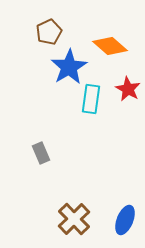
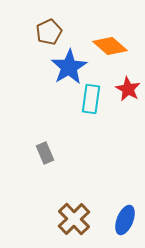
gray rectangle: moved 4 px right
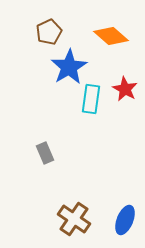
orange diamond: moved 1 px right, 10 px up
red star: moved 3 px left
brown cross: rotated 12 degrees counterclockwise
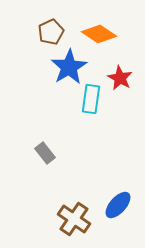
brown pentagon: moved 2 px right
orange diamond: moved 12 px left, 2 px up; rotated 8 degrees counterclockwise
red star: moved 5 px left, 11 px up
gray rectangle: rotated 15 degrees counterclockwise
blue ellipse: moved 7 px left, 15 px up; rotated 20 degrees clockwise
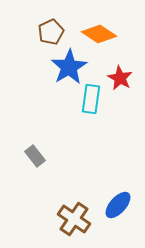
gray rectangle: moved 10 px left, 3 px down
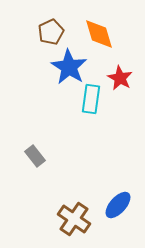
orange diamond: rotated 40 degrees clockwise
blue star: rotated 9 degrees counterclockwise
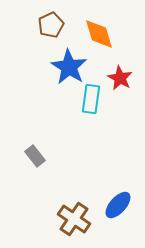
brown pentagon: moved 7 px up
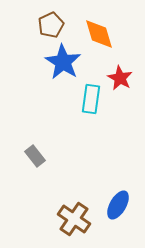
blue star: moved 6 px left, 5 px up
blue ellipse: rotated 12 degrees counterclockwise
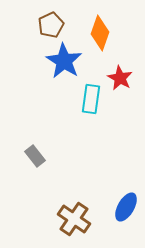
orange diamond: moved 1 px right, 1 px up; rotated 36 degrees clockwise
blue star: moved 1 px right, 1 px up
blue ellipse: moved 8 px right, 2 px down
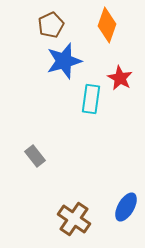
orange diamond: moved 7 px right, 8 px up
blue star: rotated 24 degrees clockwise
